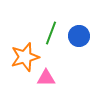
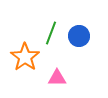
orange star: rotated 20 degrees counterclockwise
pink triangle: moved 11 px right
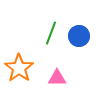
orange star: moved 6 px left, 11 px down
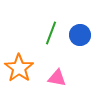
blue circle: moved 1 px right, 1 px up
pink triangle: rotated 12 degrees clockwise
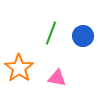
blue circle: moved 3 px right, 1 px down
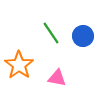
green line: rotated 55 degrees counterclockwise
orange star: moved 3 px up
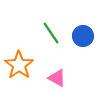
pink triangle: rotated 18 degrees clockwise
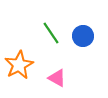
orange star: rotated 8 degrees clockwise
